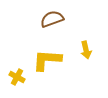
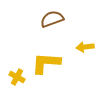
yellow arrow: moved 1 px left, 3 px up; rotated 96 degrees clockwise
yellow L-shape: moved 1 px left, 3 px down
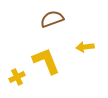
yellow L-shape: moved 2 px up; rotated 64 degrees clockwise
yellow cross: rotated 35 degrees clockwise
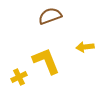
brown semicircle: moved 2 px left, 3 px up
yellow cross: moved 2 px right
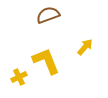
brown semicircle: moved 2 px left, 1 px up
yellow arrow: rotated 138 degrees clockwise
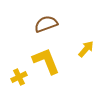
brown semicircle: moved 2 px left, 9 px down
yellow arrow: moved 1 px right, 2 px down
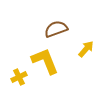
brown semicircle: moved 10 px right, 5 px down
yellow L-shape: moved 1 px left
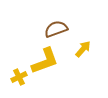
yellow arrow: moved 3 px left
yellow L-shape: rotated 92 degrees clockwise
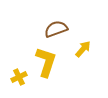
yellow L-shape: moved 1 px right, 1 px down; rotated 52 degrees counterclockwise
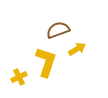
brown semicircle: moved 2 px right, 1 px down
yellow arrow: moved 6 px left; rotated 18 degrees clockwise
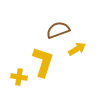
yellow L-shape: moved 3 px left
yellow cross: rotated 35 degrees clockwise
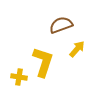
brown semicircle: moved 3 px right, 5 px up
yellow arrow: rotated 18 degrees counterclockwise
